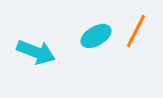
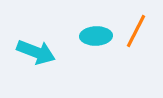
cyan ellipse: rotated 28 degrees clockwise
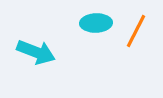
cyan ellipse: moved 13 px up
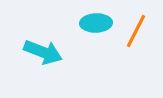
cyan arrow: moved 7 px right
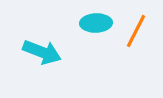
cyan arrow: moved 1 px left
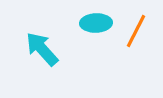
cyan arrow: moved 3 px up; rotated 153 degrees counterclockwise
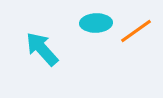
orange line: rotated 28 degrees clockwise
